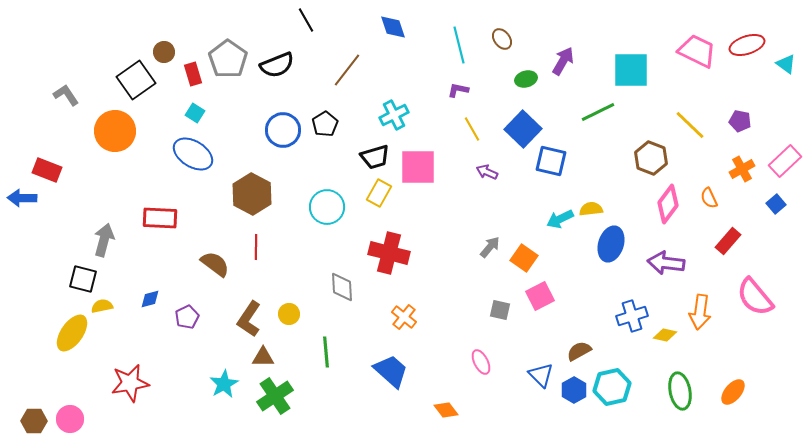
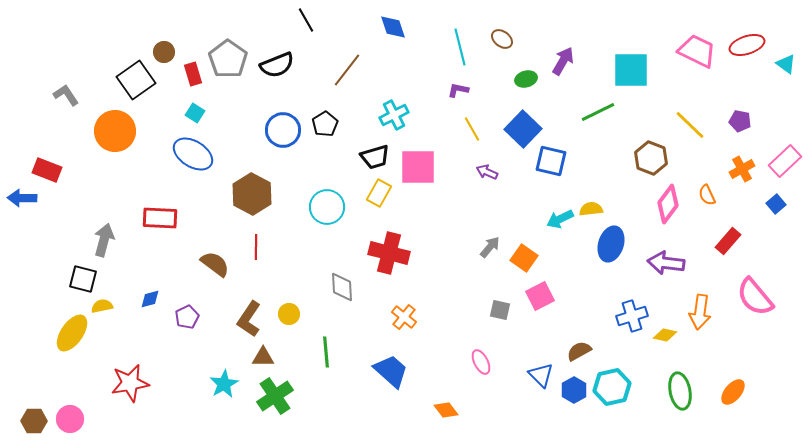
brown ellipse at (502, 39): rotated 15 degrees counterclockwise
cyan line at (459, 45): moved 1 px right, 2 px down
orange semicircle at (709, 198): moved 2 px left, 3 px up
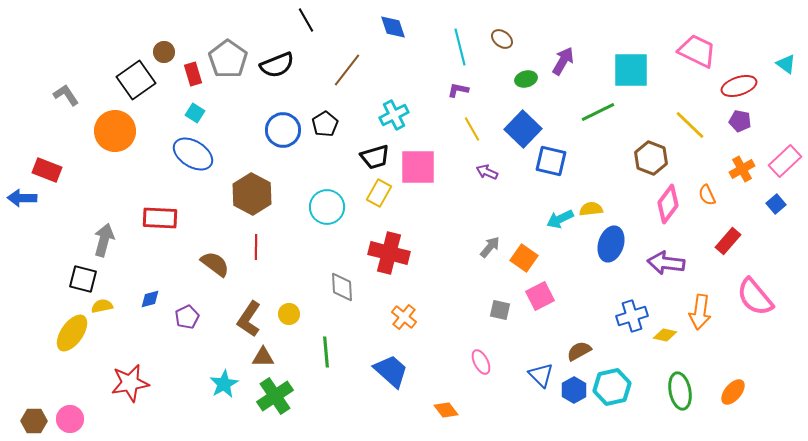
red ellipse at (747, 45): moved 8 px left, 41 px down
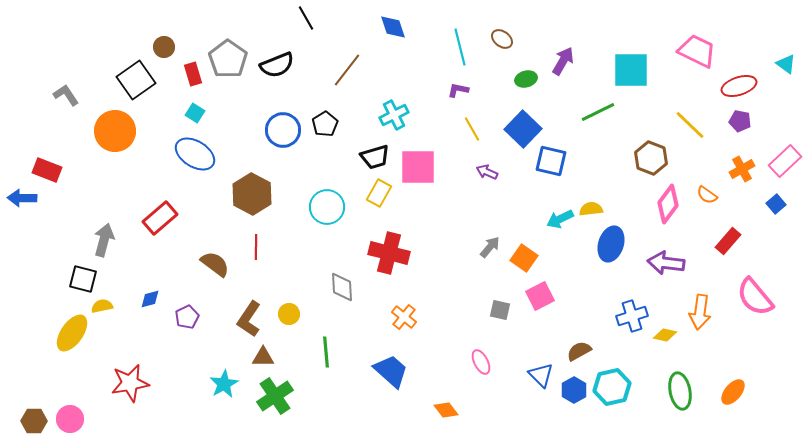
black line at (306, 20): moved 2 px up
brown circle at (164, 52): moved 5 px up
blue ellipse at (193, 154): moved 2 px right
orange semicircle at (707, 195): rotated 30 degrees counterclockwise
red rectangle at (160, 218): rotated 44 degrees counterclockwise
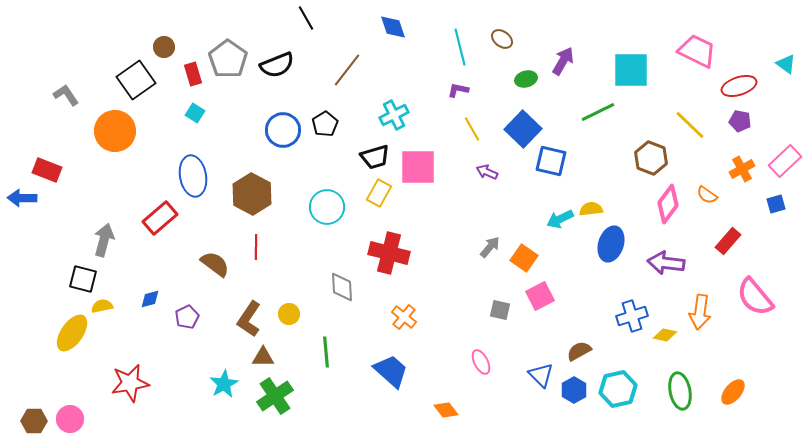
blue ellipse at (195, 154): moved 2 px left, 22 px down; rotated 48 degrees clockwise
blue square at (776, 204): rotated 24 degrees clockwise
cyan hexagon at (612, 387): moved 6 px right, 2 px down
